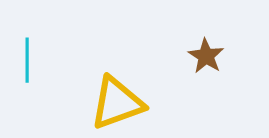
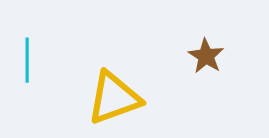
yellow triangle: moved 3 px left, 5 px up
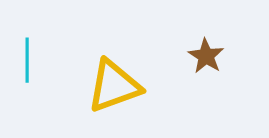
yellow triangle: moved 12 px up
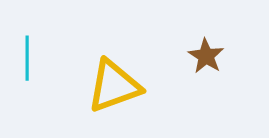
cyan line: moved 2 px up
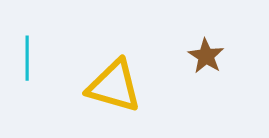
yellow triangle: rotated 36 degrees clockwise
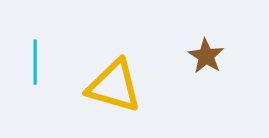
cyan line: moved 8 px right, 4 px down
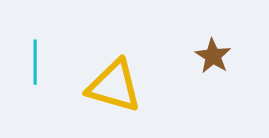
brown star: moved 7 px right
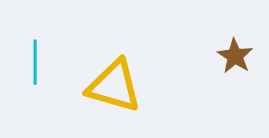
brown star: moved 22 px right
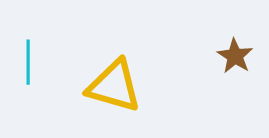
cyan line: moved 7 px left
